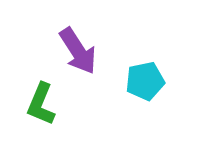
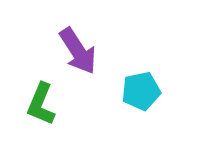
cyan pentagon: moved 4 px left, 10 px down
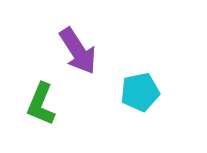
cyan pentagon: moved 1 px left, 1 px down
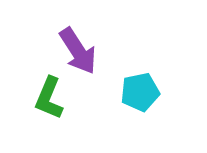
green L-shape: moved 8 px right, 6 px up
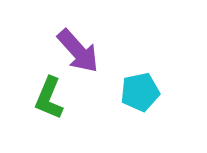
purple arrow: rotated 9 degrees counterclockwise
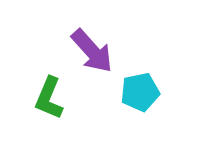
purple arrow: moved 14 px right
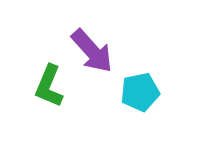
green L-shape: moved 12 px up
